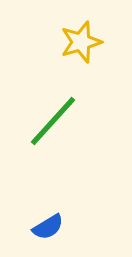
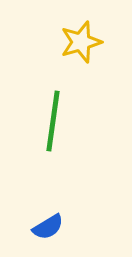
green line: rotated 34 degrees counterclockwise
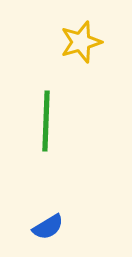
green line: moved 7 px left; rotated 6 degrees counterclockwise
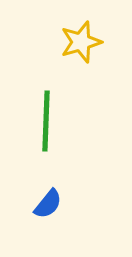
blue semicircle: moved 23 px up; rotated 20 degrees counterclockwise
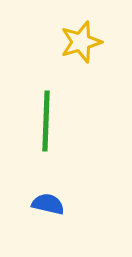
blue semicircle: rotated 116 degrees counterclockwise
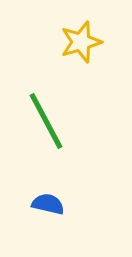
green line: rotated 30 degrees counterclockwise
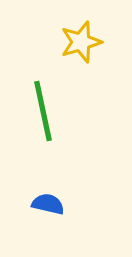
green line: moved 3 px left, 10 px up; rotated 16 degrees clockwise
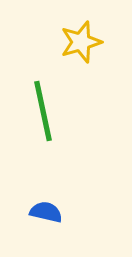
blue semicircle: moved 2 px left, 8 px down
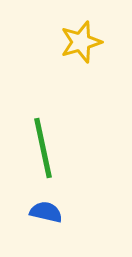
green line: moved 37 px down
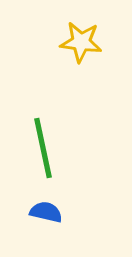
yellow star: rotated 24 degrees clockwise
